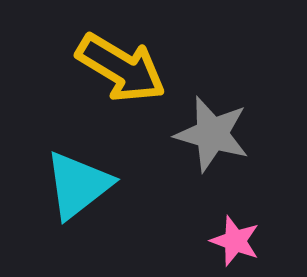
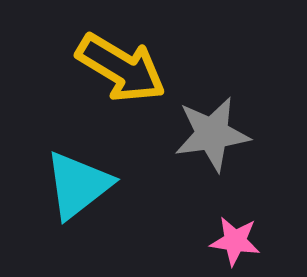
gray star: rotated 24 degrees counterclockwise
pink star: rotated 12 degrees counterclockwise
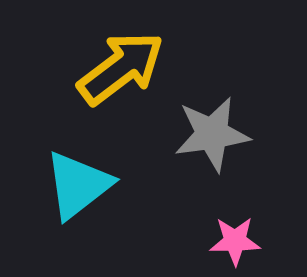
yellow arrow: rotated 68 degrees counterclockwise
pink star: rotated 9 degrees counterclockwise
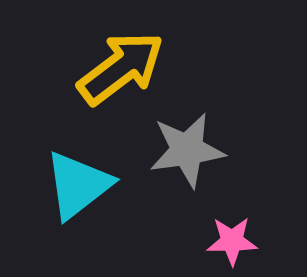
gray star: moved 25 px left, 16 px down
pink star: moved 3 px left
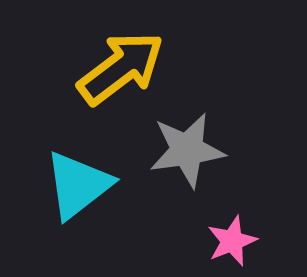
pink star: rotated 21 degrees counterclockwise
